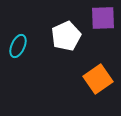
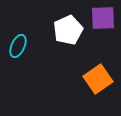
white pentagon: moved 2 px right, 6 px up
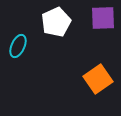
white pentagon: moved 12 px left, 8 px up
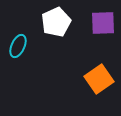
purple square: moved 5 px down
orange square: moved 1 px right
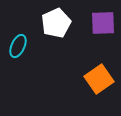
white pentagon: moved 1 px down
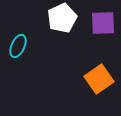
white pentagon: moved 6 px right, 5 px up
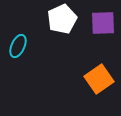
white pentagon: moved 1 px down
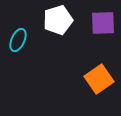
white pentagon: moved 4 px left, 1 px down; rotated 8 degrees clockwise
cyan ellipse: moved 6 px up
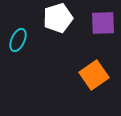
white pentagon: moved 2 px up
orange square: moved 5 px left, 4 px up
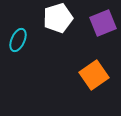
purple square: rotated 20 degrees counterclockwise
